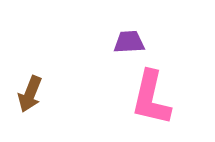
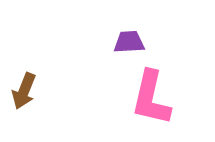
brown arrow: moved 6 px left, 3 px up
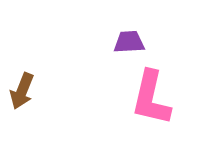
brown arrow: moved 2 px left
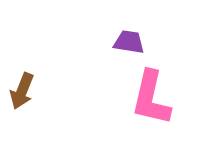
purple trapezoid: rotated 12 degrees clockwise
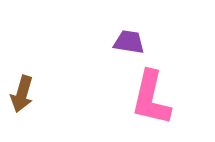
brown arrow: moved 3 px down; rotated 6 degrees counterclockwise
